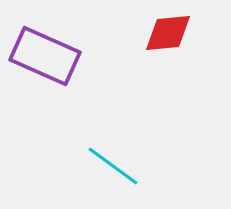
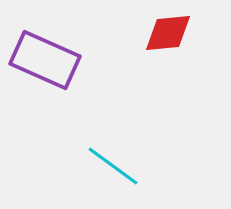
purple rectangle: moved 4 px down
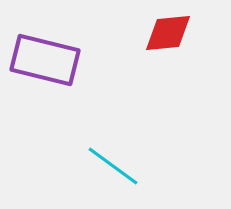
purple rectangle: rotated 10 degrees counterclockwise
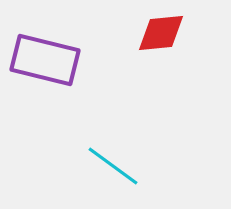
red diamond: moved 7 px left
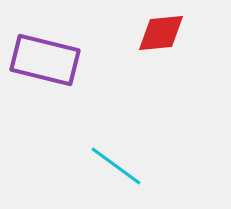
cyan line: moved 3 px right
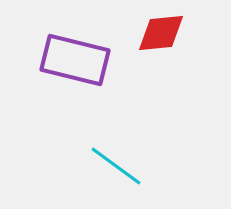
purple rectangle: moved 30 px right
